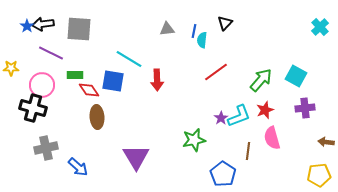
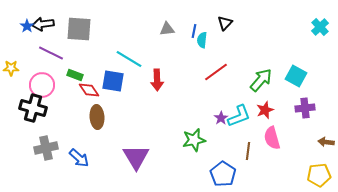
green rectangle: rotated 21 degrees clockwise
blue arrow: moved 1 px right, 9 px up
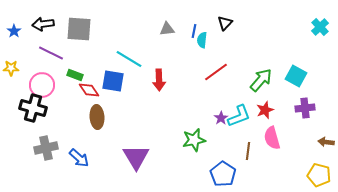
blue star: moved 13 px left, 5 px down
red arrow: moved 2 px right
yellow pentagon: rotated 20 degrees clockwise
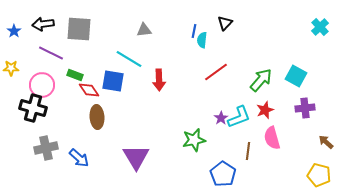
gray triangle: moved 23 px left, 1 px down
cyan L-shape: moved 1 px down
brown arrow: rotated 35 degrees clockwise
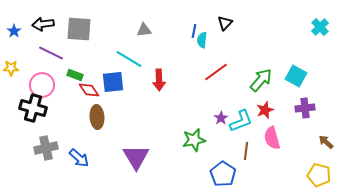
blue square: moved 1 px down; rotated 15 degrees counterclockwise
cyan L-shape: moved 2 px right, 4 px down
brown line: moved 2 px left
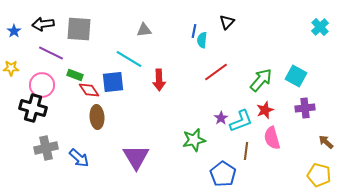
black triangle: moved 2 px right, 1 px up
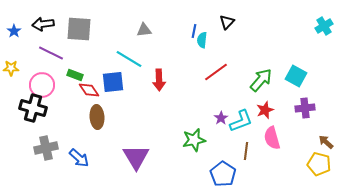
cyan cross: moved 4 px right, 1 px up; rotated 12 degrees clockwise
yellow pentagon: moved 11 px up
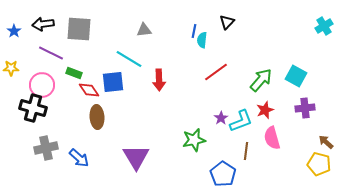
green rectangle: moved 1 px left, 2 px up
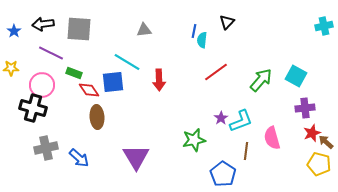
cyan cross: rotated 18 degrees clockwise
cyan line: moved 2 px left, 3 px down
red star: moved 47 px right, 23 px down
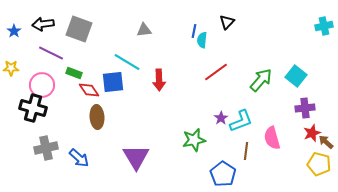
gray square: rotated 16 degrees clockwise
cyan square: rotated 10 degrees clockwise
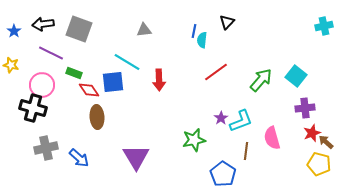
yellow star: moved 3 px up; rotated 14 degrees clockwise
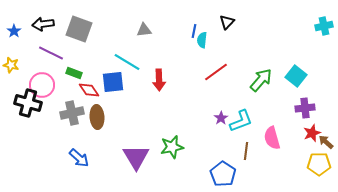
black cross: moved 5 px left, 5 px up
green star: moved 22 px left, 7 px down
gray cross: moved 26 px right, 35 px up
yellow pentagon: rotated 15 degrees counterclockwise
